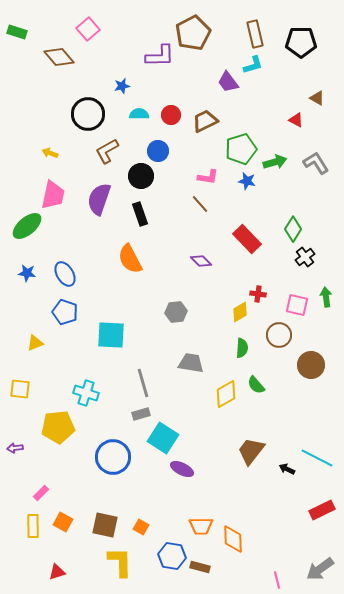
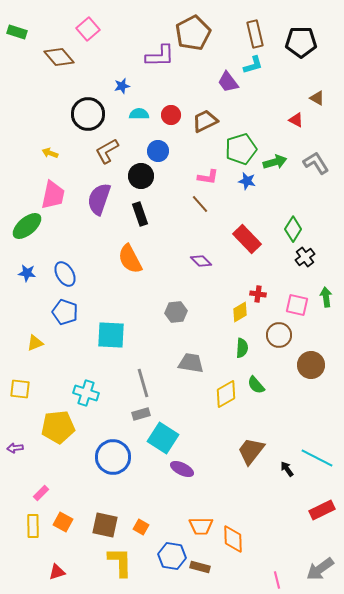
black arrow at (287, 469): rotated 28 degrees clockwise
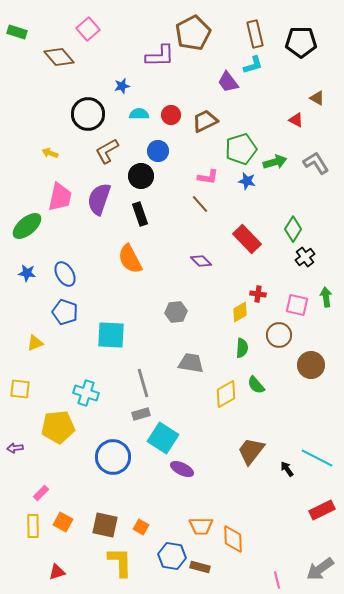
pink trapezoid at (53, 195): moved 7 px right, 2 px down
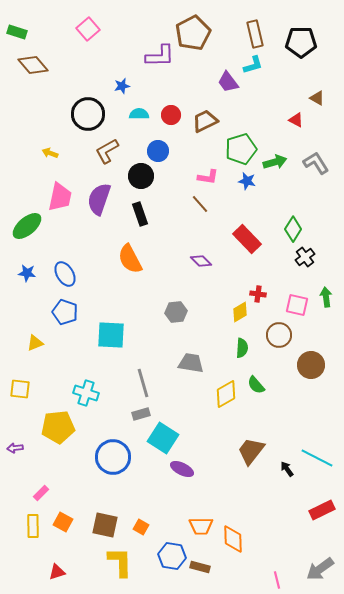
brown diamond at (59, 57): moved 26 px left, 8 px down
